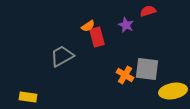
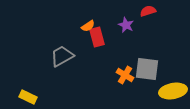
yellow rectangle: rotated 18 degrees clockwise
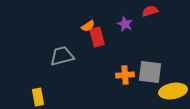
red semicircle: moved 2 px right
purple star: moved 1 px left, 1 px up
gray trapezoid: rotated 15 degrees clockwise
gray square: moved 3 px right, 3 px down
orange cross: rotated 36 degrees counterclockwise
yellow rectangle: moved 10 px right; rotated 54 degrees clockwise
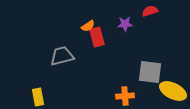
purple star: rotated 28 degrees counterclockwise
orange cross: moved 21 px down
yellow ellipse: rotated 36 degrees clockwise
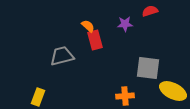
orange semicircle: rotated 104 degrees counterclockwise
red rectangle: moved 2 px left, 3 px down
gray square: moved 2 px left, 4 px up
yellow rectangle: rotated 30 degrees clockwise
